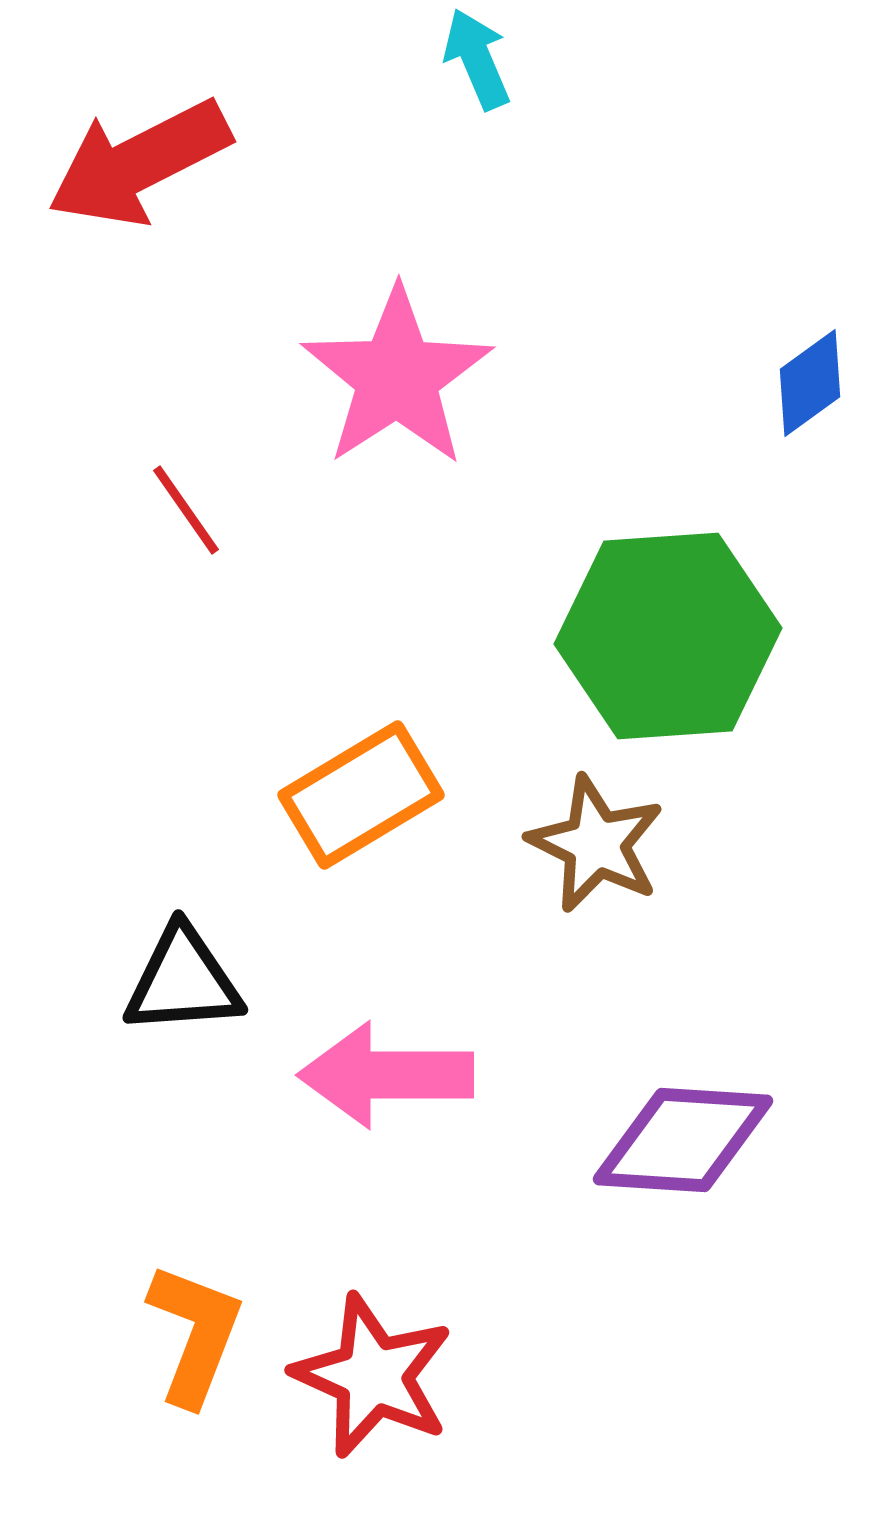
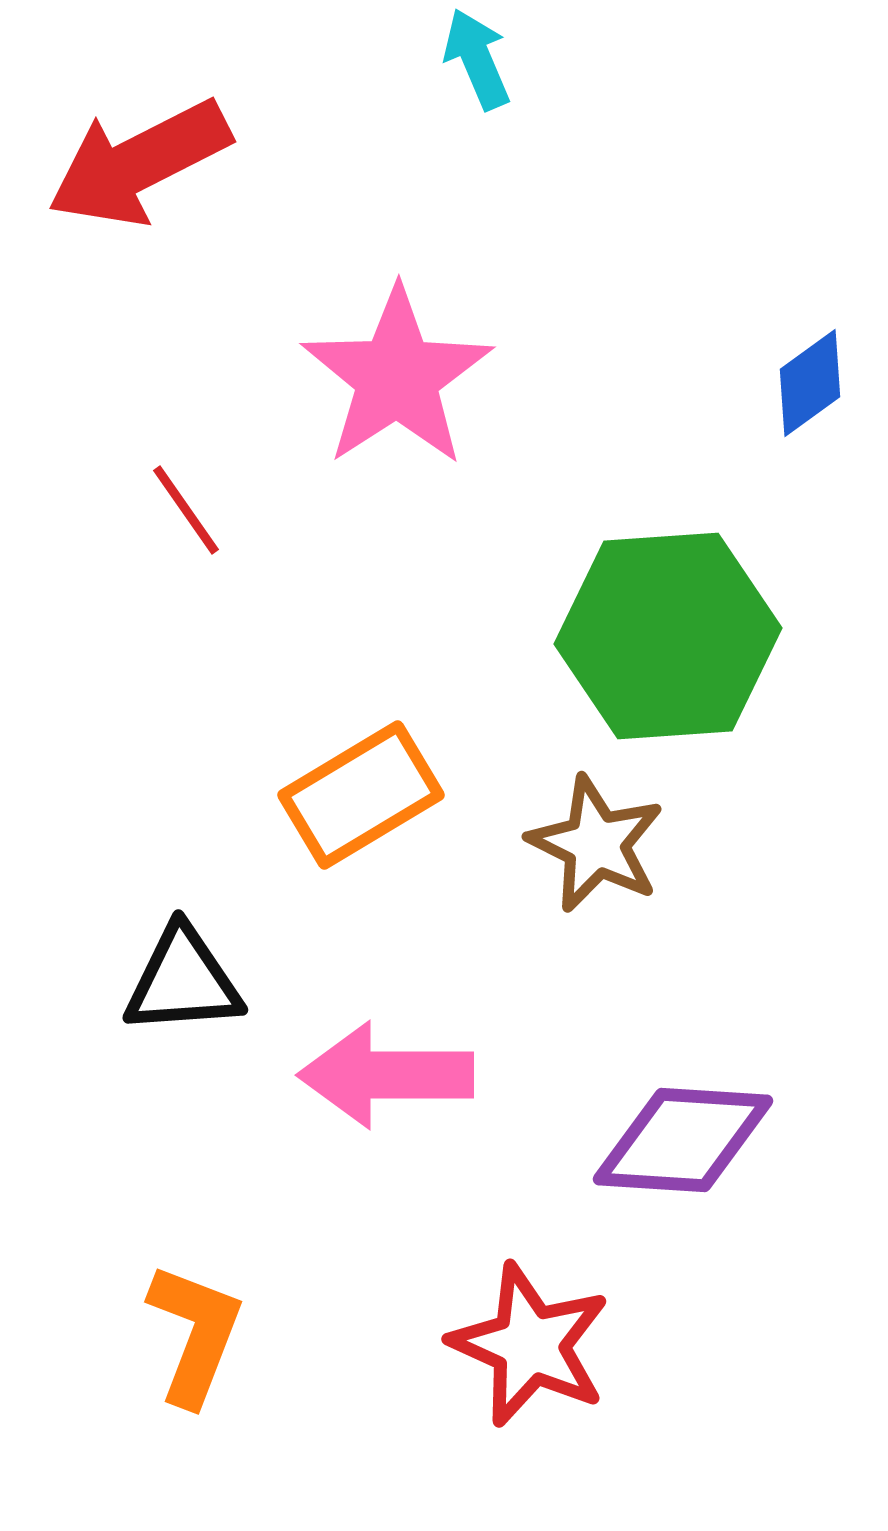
red star: moved 157 px right, 31 px up
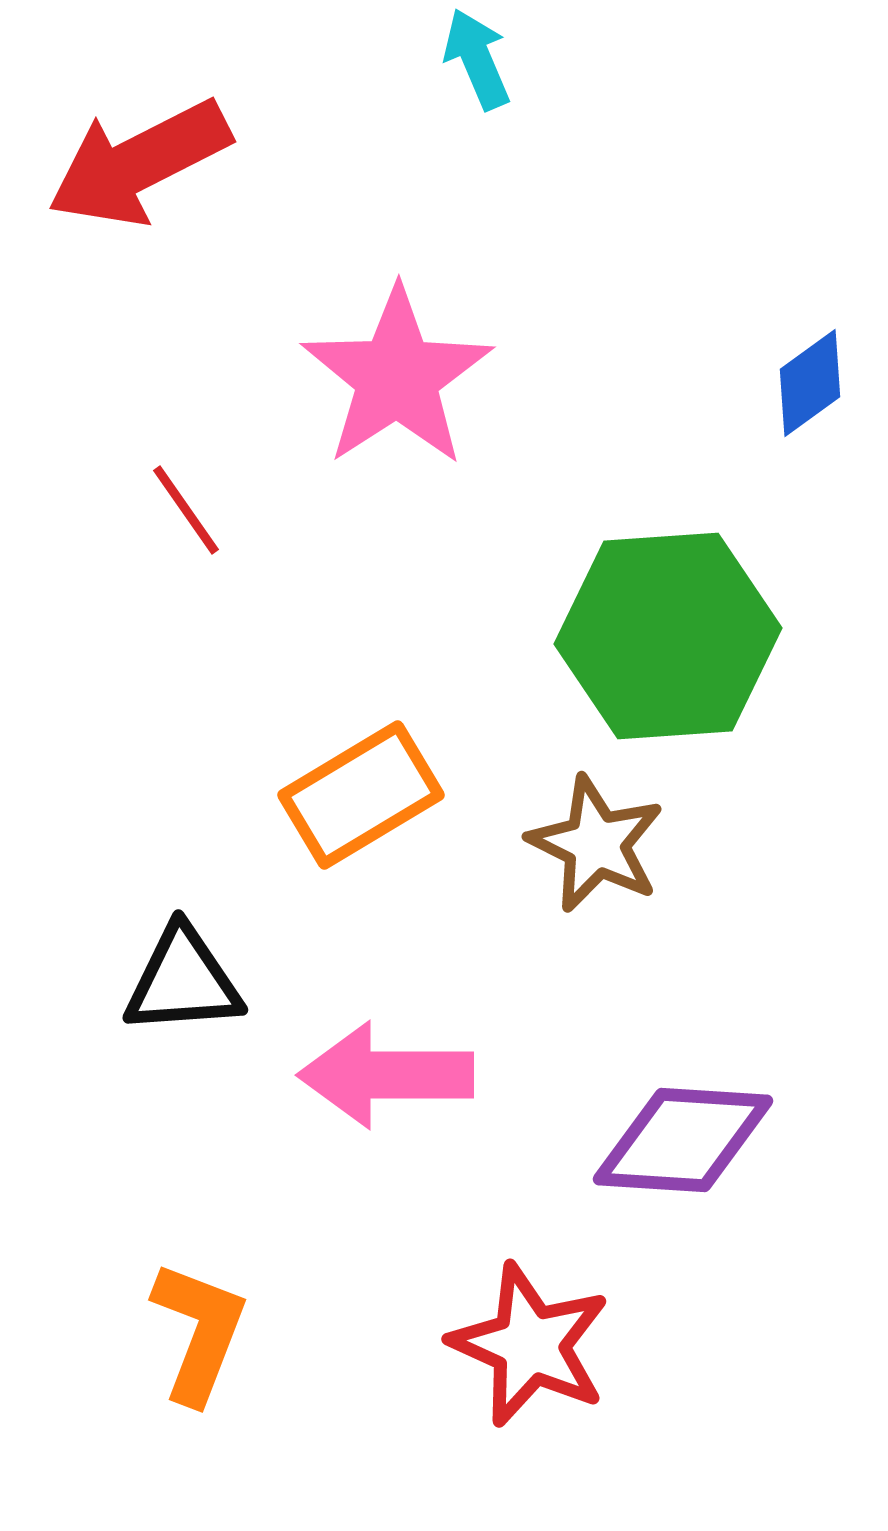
orange L-shape: moved 4 px right, 2 px up
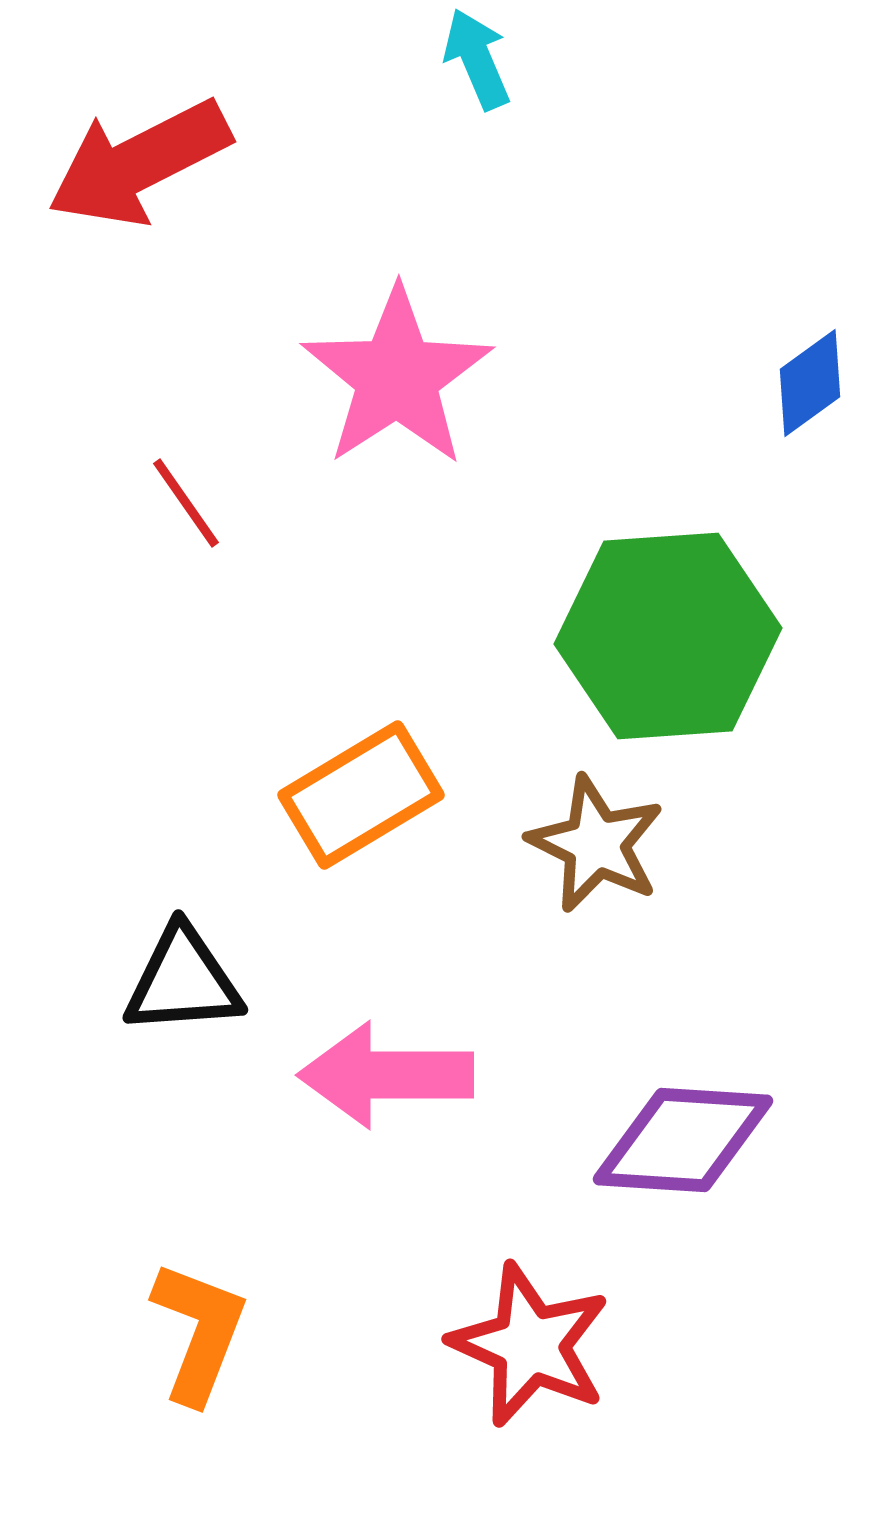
red line: moved 7 px up
